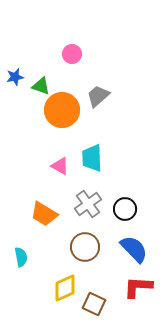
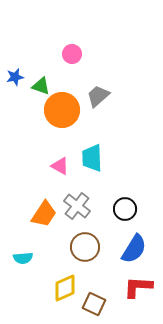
gray cross: moved 11 px left, 2 px down; rotated 16 degrees counterclockwise
orange trapezoid: rotated 88 degrees counterclockwise
blue semicircle: rotated 76 degrees clockwise
cyan semicircle: moved 2 px right, 1 px down; rotated 96 degrees clockwise
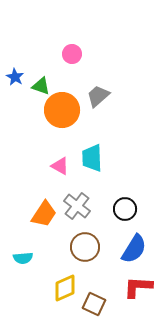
blue star: rotated 30 degrees counterclockwise
